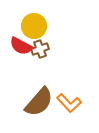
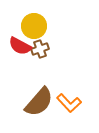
red semicircle: moved 1 px left
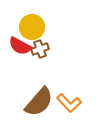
yellow circle: moved 2 px left, 1 px down
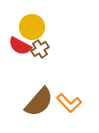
brown cross: rotated 12 degrees counterclockwise
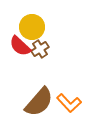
red semicircle: rotated 15 degrees clockwise
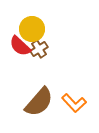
yellow circle: moved 2 px down
brown cross: moved 1 px left
orange L-shape: moved 5 px right
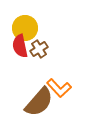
yellow circle: moved 7 px left, 1 px up
red semicircle: rotated 35 degrees clockwise
orange L-shape: moved 15 px left, 15 px up
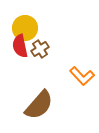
brown cross: moved 1 px right
orange L-shape: moved 23 px right, 12 px up
brown semicircle: moved 3 px down
